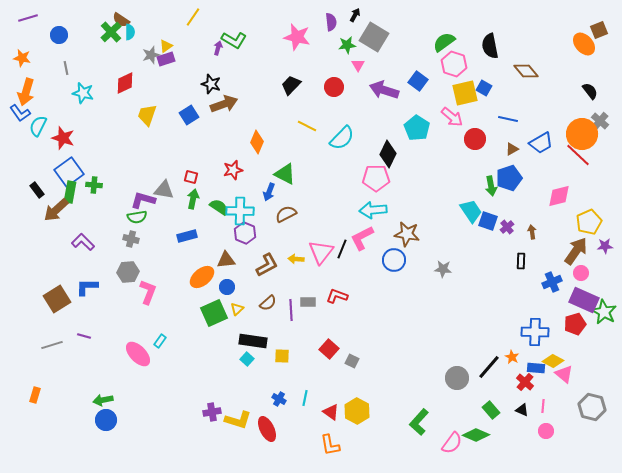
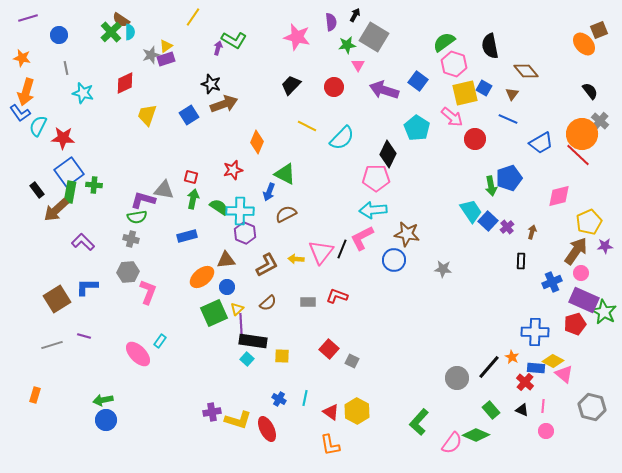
blue line at (508, 119): rotated 12 degrees clockwise
red star at (63, 138): rotated 15 degrees counterclockwise
brown triangle at (512, 149): moved 55 px up; rotated 24 degrees counterclockwise
blue square at (488, 221): rotated 24 degrees clockwise
brown arrow at (532, 232): rotated 24 degrees clockwise
purple line at (291, 310): moved 50 px left, 14 px down
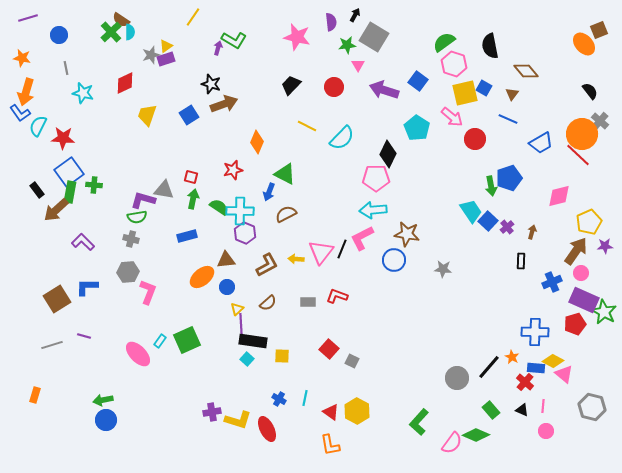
green square at (214, 313): moved 27 px left, 27 px down
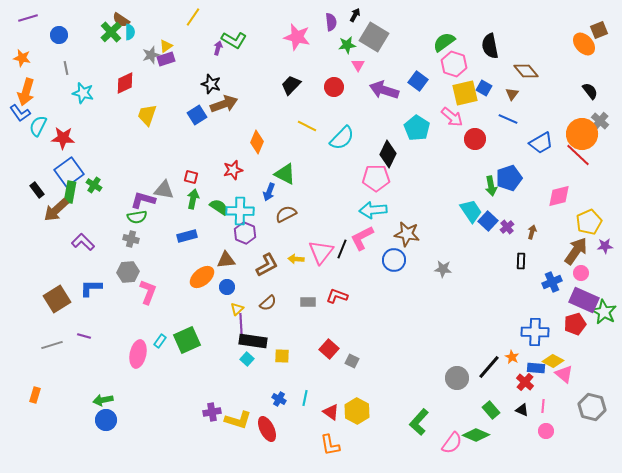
blue square at (189, 115): moved 8 px right
green cross at (94, 185): rotated 28 degrees clockwise
blue L-shape at (87, 287): moved 4 px right, 1 px down
pink ellipse at (138, 354): rotated 56 degrees clockwise
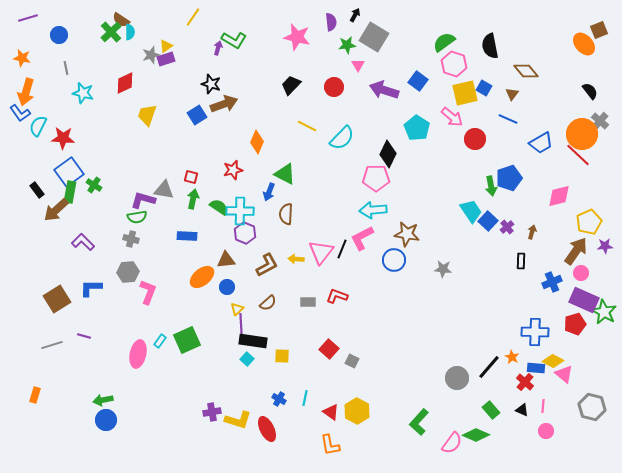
brown semicircle at (286, 214): rotated 60 degrees counterclockwise
blue rectangle at (187, 236): rotated 18 degrees clockwise
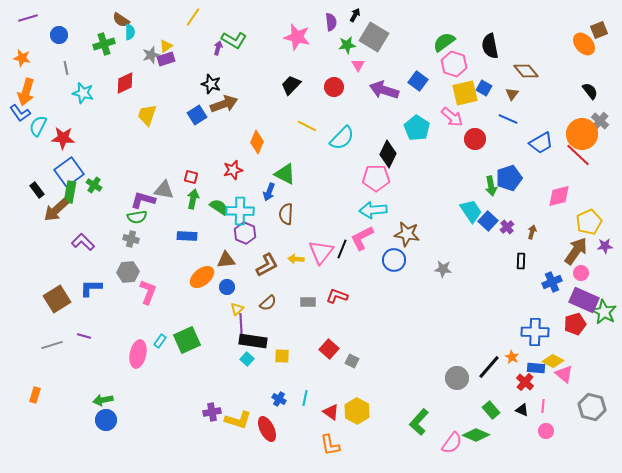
green cross at (111, 32): moved 7 px left, 12 px down; rotated 25 degrees clockwise
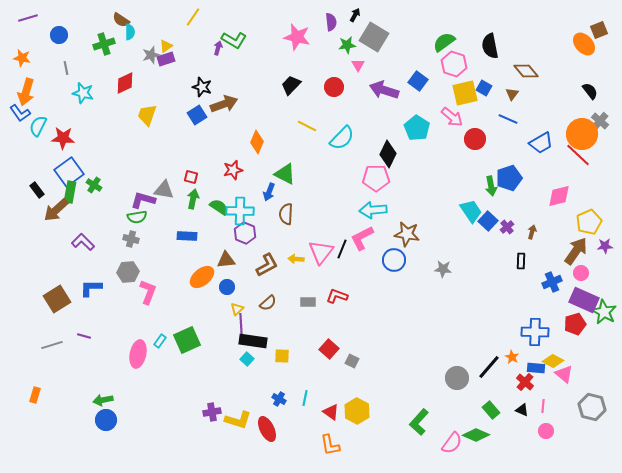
black star at (211, 84): moved 9 px left, 3 px down
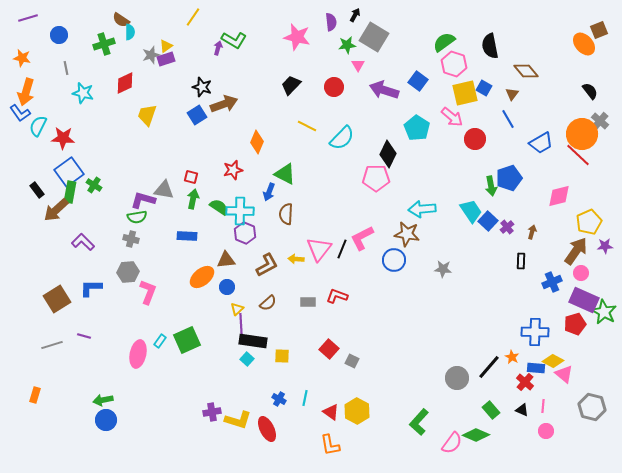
blue line at (508, 119): rotated 36 degrees clockwise
cyan arrow at (373, 210): moved 49 px right, 1 px up
pink triangle at (321, 252): moved 2 px left, 3 px up
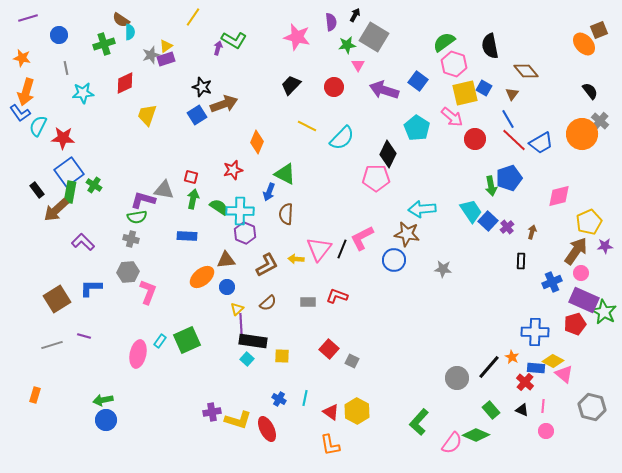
cyan star at (83, 93): rotated 20 degrees counterclockwise
red line at (578, 155): moved 64 px left, 15 px up
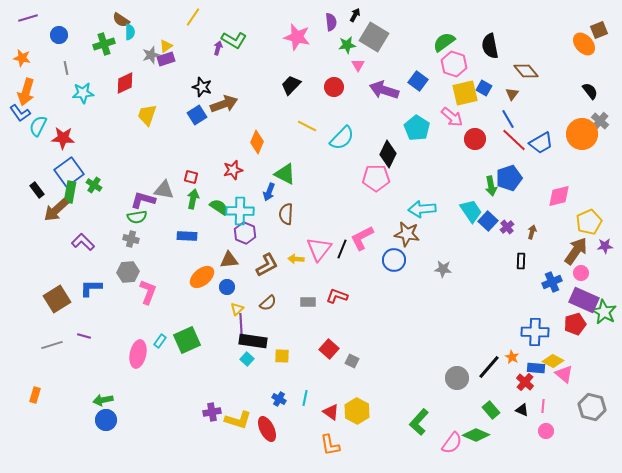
brown triangle at (226, 260): moved 3 px right
